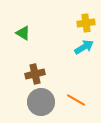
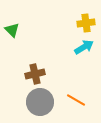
green triangle: moved 11 px left, 3 px up; rotated 14 degrees clockwise
gray circle: moved 1 px left
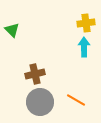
cyan arrow: rotated 60 degrees counterclockwise
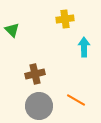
yellow cross: moved 21 px left, 4 px up
gray circle: moved 1 px left, 4 px down
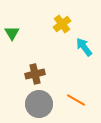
yellow cross: moved 3 px left, 5 px down; rotated 30 degrees counterclockwise
green triangle: moved 3 px down; rotated 14 degrees clockwise
cyan arrow: rotated 36 degrees counterclockwise
gray circle: moved 2 px up
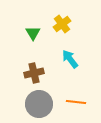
green triangle: moved 21 px right
cyan arrow: moved 14 px left, 12 px down
brown cross: moved 1 px left, 1 px up
orange line: moved 2 px down; rotated 24 degrees counterclockwise
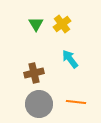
green triangle: moved 3 px right, 9 px up
